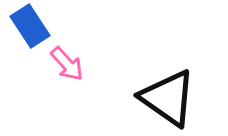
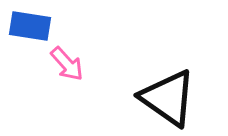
blue rectangle: rotated 48 degrees counterclockwise
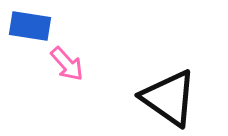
black triangle: moved 1 px right
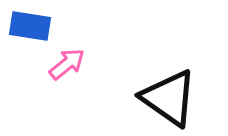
pink arrow: rotated 87 degrees counterclockwise
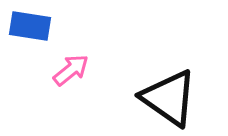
pink arrow: moved 4 px right, 6 px down
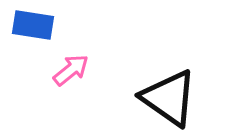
blue rectangle: moved 3 px right, 1 px up
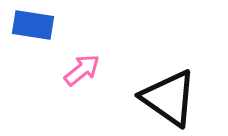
pink arrow: moved 11 px right
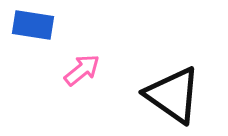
black triangle: moved 4 px right, 3 px up
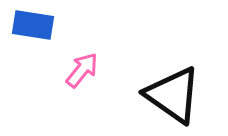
pink arrow: rotated 12 degrees counterclockwise
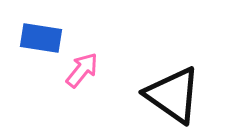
blue rectangle: moved 8 px right, 13 px down
